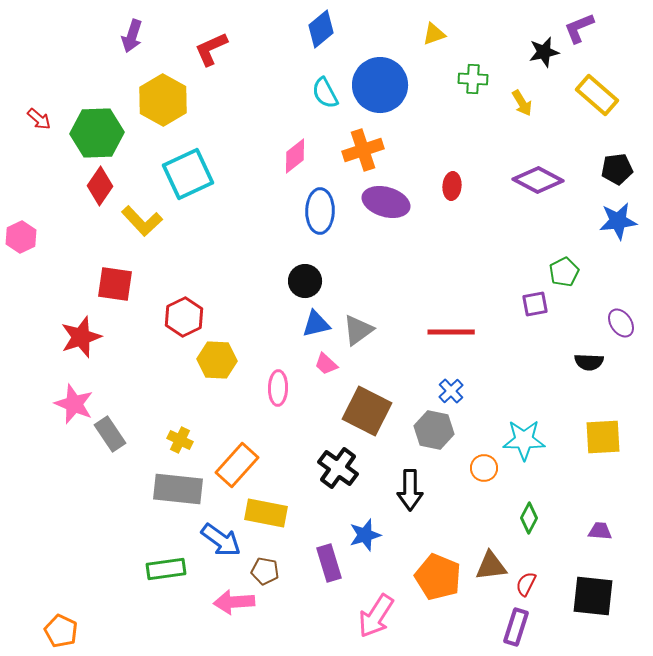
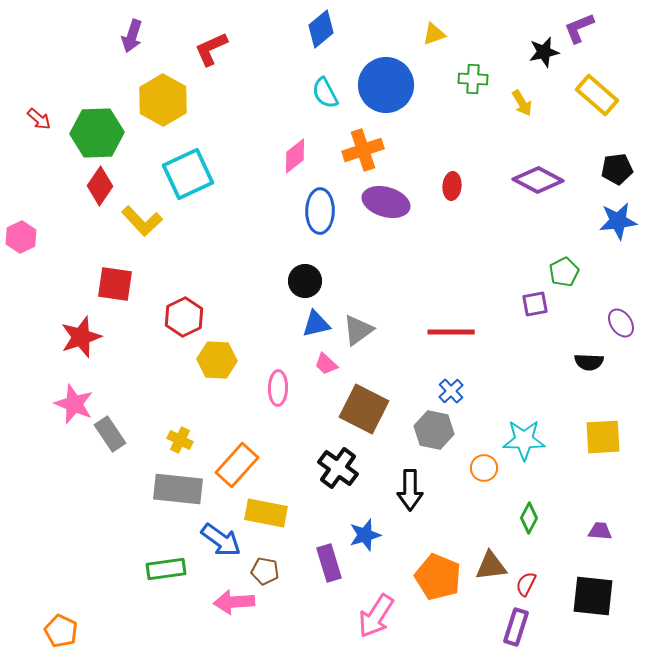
blue circle at (380, 85): moved 6 px right
brown square at (367, 411): moved 3 px left, 2 px up
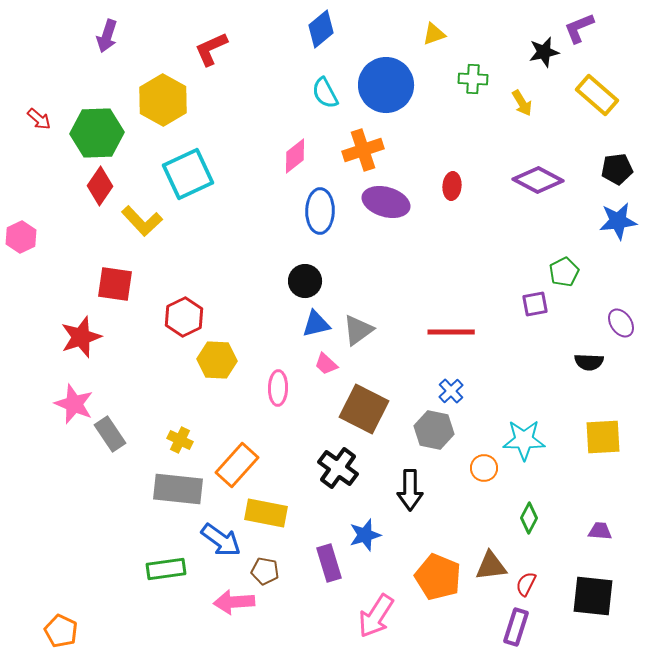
purple arrow at (132, 36): moved 25 px left
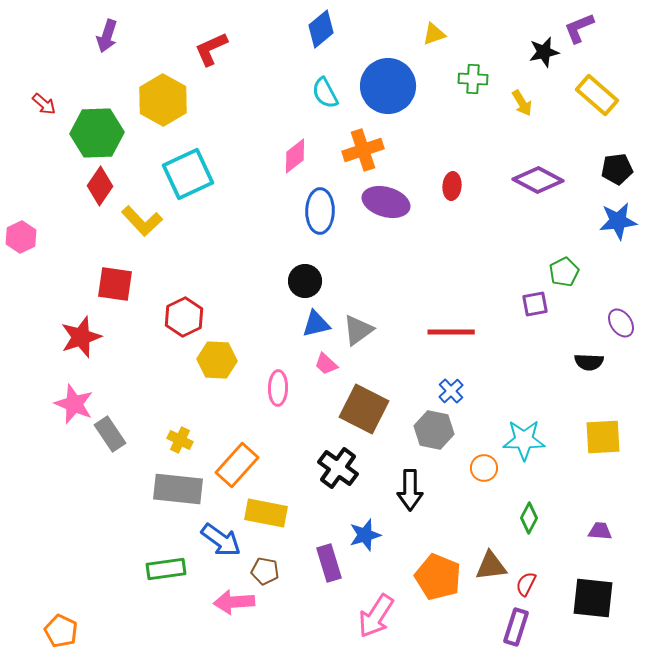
blue circle at (386, 85): moved 2 px right, 1 px down
red arrow at (39, 119): moved 5 px right, 15 px up
black square at (593, 596): moved 2 px down
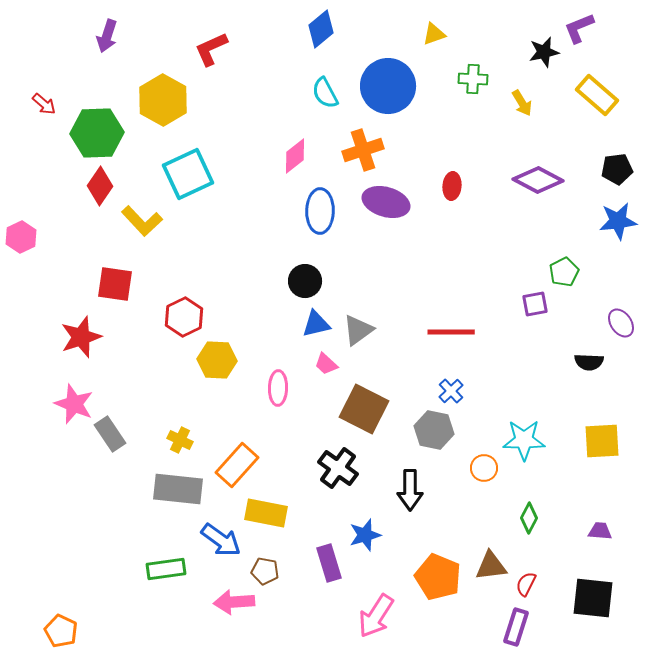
yellow square at (603, 437): moved 1 px left, 4 px down
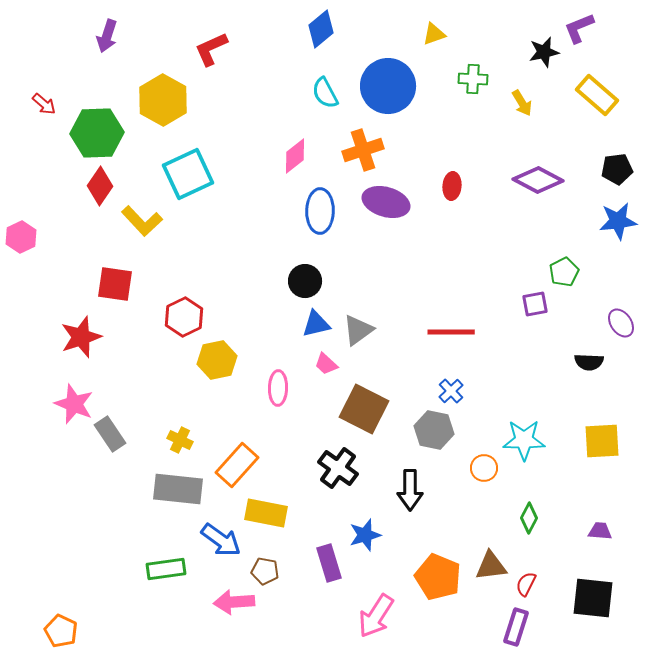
yellow hexagon at (217, 360): rotated 15 degrees counterclockwise
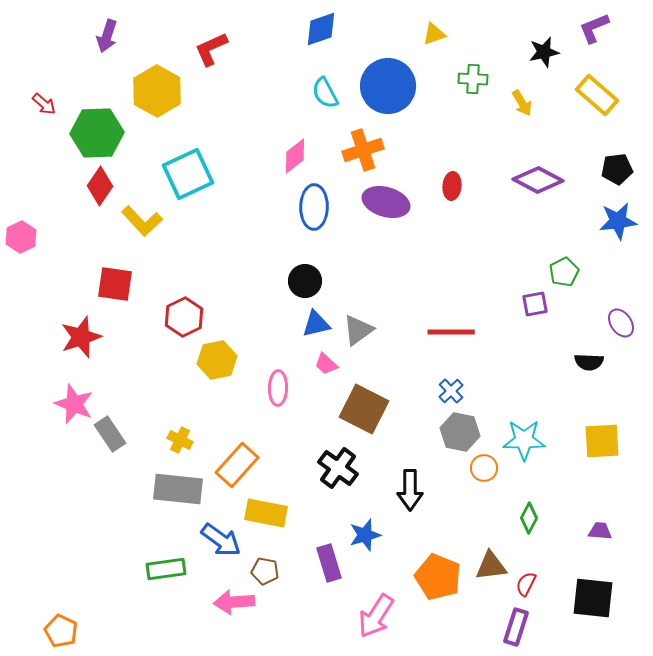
purple L-shape at (579, 28): moved 15 px right
blue diamond at (321, 29): rotated 21 degrees clockwise
yellow hexagon at (163, 100): moved 6 px left, 9 px up
blue ellipse at (320, 211): moved 6 px left, 4 px up
gray hexagon at (434, 430): moved 26 px right, 2 px down
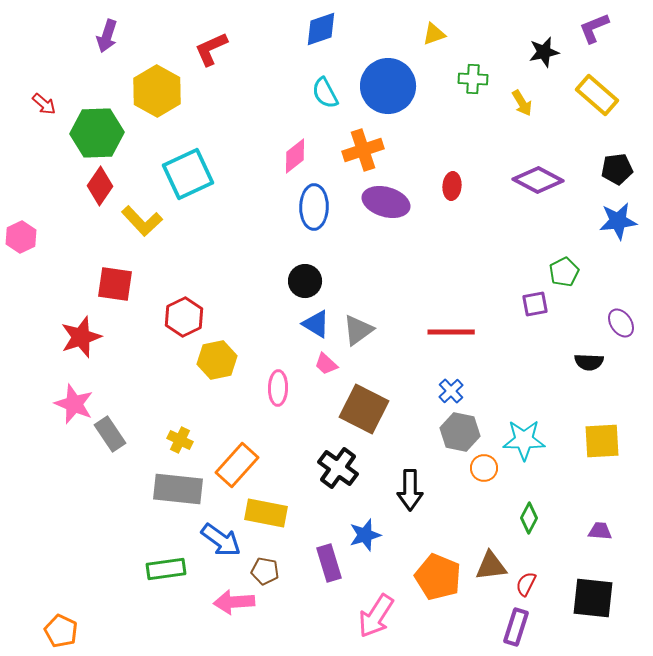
blue triangle at (316, 324): rotated 44 degrees clockwise
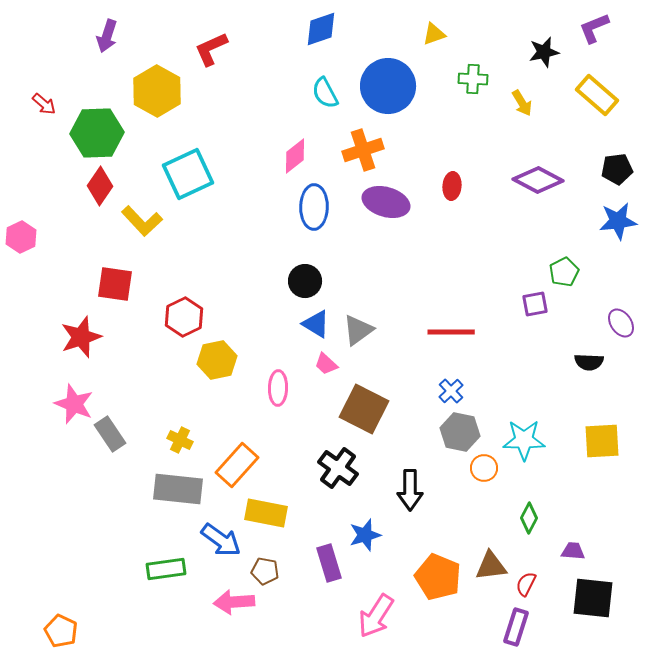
purple trapezoid at (600, 531): moved 27 px left, 20 px down
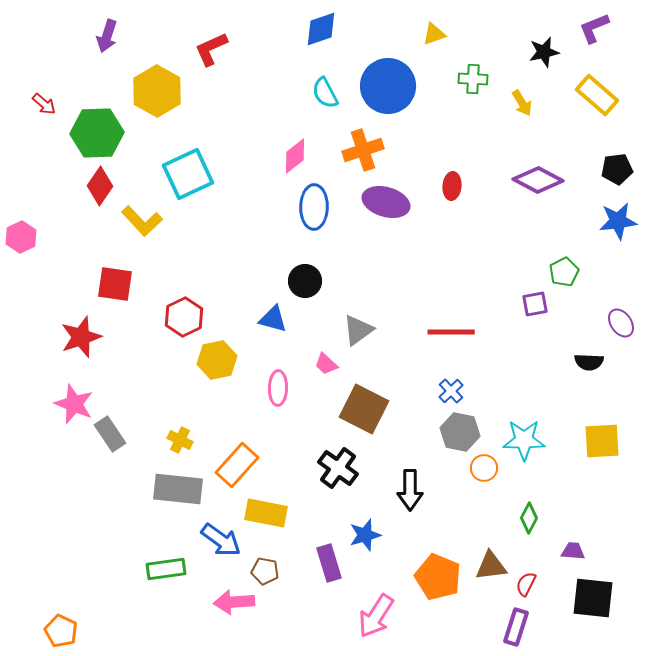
blue triangle at (316, 324): moved 43 px left, 5 px up; rotated 16 degrees counterclockwise
